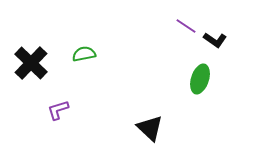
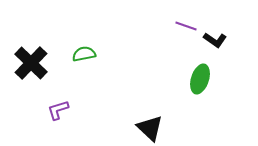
purple line: rotated 15 degrees counterclockwise
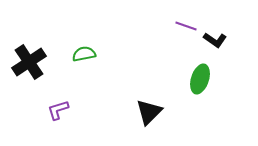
black cross: moved 2 px left, 1 px up; rotated 12 degrees clockwise
black triangle: moved 1 px left, 16 px up; rotated 32 degrees clockwise
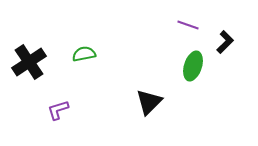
purple line: moved 2 px right, 1 px up
black L-shape: moved 10 px right, 2 px down; rotated 80 degrees counterclockwise
green ellipse: moved 7 px left, 13 px up
black triangle: moved 10 px up
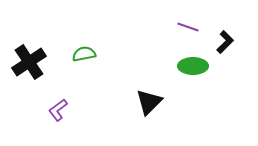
purple line: moved 2 px down
green ellipse: rotated 72 degrees clockwise
purple L-shape: rotated 20 degrees counterclockwise
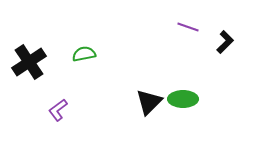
green ellipse: moved 10 px left, 33 px down
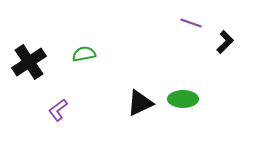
purple line: moved 3 px right, 4 px up
black triangle: moved 9 px left, 1 px down; rotated 20 degrees clockwise
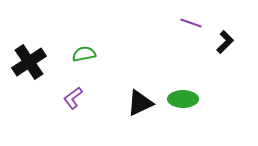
purple L-shape: moved 15 px right, 12 px up
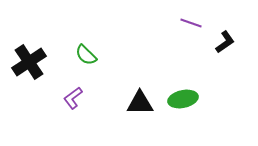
black L-shape: rotated 10 degrees clockwise
green semicircle: moved 2 px right, 1 px down; rotated 125 degrees counterclockwise
green ellipse: rotated 12 degrees counterclockwise
black triangle: rotated 24 degrees clockwise
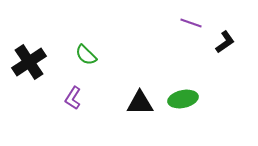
purple L-shape: rotated 20 degrees counterclockwise
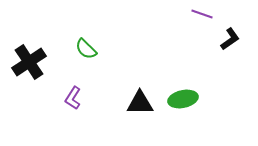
purple line: moved 11 px right, 9 px up
black L-shape: moved 5 px right, 3 px up
green semicircle: moved 6 px up
